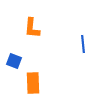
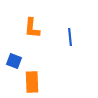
blue line: moved 13 px left, 7 px up
orange rectangle: moved 1 px left, 1 px up
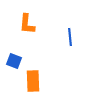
orange L-shape: moved 5 px left, 4 px up
orange rectangle: moved 1 px right, 1 px up
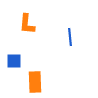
blue square: rotated 21 degrees counterclockwise
orange rectangle: moved 2 px right, 1 px down
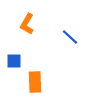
orange L-shape: rotated 25 degrees clockwise
blue line: rotated 42 degrees counterclockwise
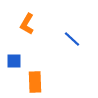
blue line: moved 2 px right, 2 px down
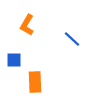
orange L-shape: moved 1 px down
blue square: moved 1 px up
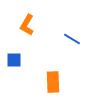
blue line: rotated 12 degrees counterclockwise
orange rectangle: moved 18 px right
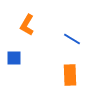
blue square: moved 2 px up
orange rectangle: moved 17 px right, 7 px up
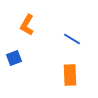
blue square: rotated 21 degrees counterclockwise
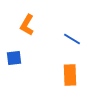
blue square: rotated 14 degrees clockwise
